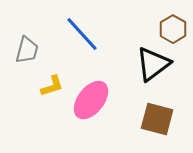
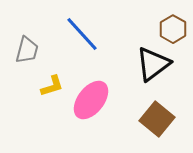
brown square: rotated 24 degrees clockwise
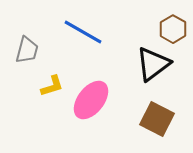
blue line: moved 1 px right, 2 px up; rotated 18 degrees counterclockwise
brown square: rotated 12 degrees counterclockwise
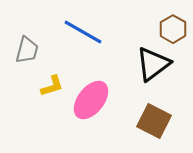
brown square: moved 3 px left, 2 px down
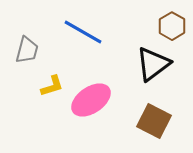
brown hexagon: moved 1 px left, 3 px up
pink ellipse: rotated 18 degrees clockwise
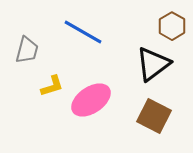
brown square: moved 5 px up
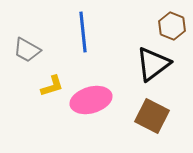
brown hexagon: rotated 8 degrees counterclockwise
blue line: rotated 54 degrees clockwise
gray trapezoid: rotated 104 degrees clockwise
pink ellipse: rotated 18 degrees clockwise
brown square: moved 2 px left
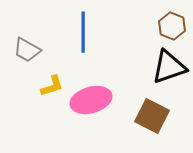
blue line: rotated 6 degrees clockwise
black triangle: moved 16 px right, 3 px down; rotated 18 degrees clockwise
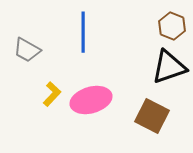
yellow L-shape: moved 8 px down; rotated 30 degrees counterclockwise
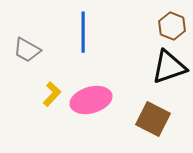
brown square: moved 1 px right, 3 px down
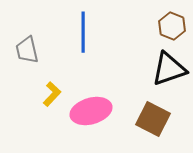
gray trapezoid: rotated 48 degrees clockwise
black triangle: moved 2 px down
pink ellipse: moved 11 px down
